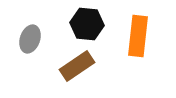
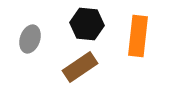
brown rectangle: moved 3 px right, 1 px down
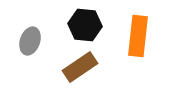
black hexagon: moved 2 px left, 1 px down
gray ellipse: moved 2 px down
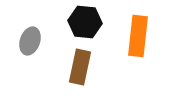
black hexagon: moved 3 px up
brown rectangle: rotated 44 degrees counterclockwise
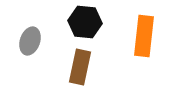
orange rectangle: moved 6 px right
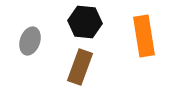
orange rectangle: rotated 15 degrees counterclockwise
brown rectangle: rotated 8 degrees clockwise
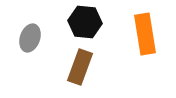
orange rectangle: moved 1 px right, 2 px up
gray ellipse: moved 3 px up
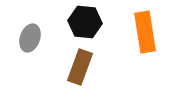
orange rectangle: moved 2 px up
